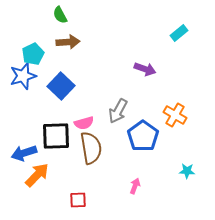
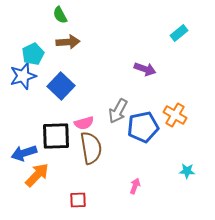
blue pentagon: moved 9 px up; rotated 24 degrees clockwise
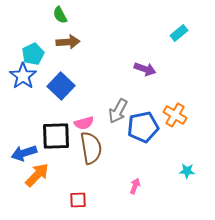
blue star: rotated 20 degrees counterclockwise
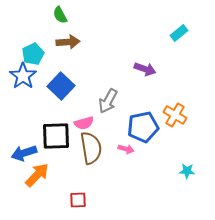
gray arrow: moved 10 px left, 10 px up
pink arrow: moved 9 px left, 37 px up; rotated 84 degrees clockwise
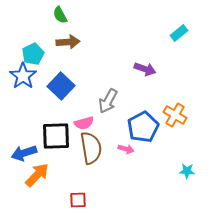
blue pentagon: rotated 16 degrees counterclockwise
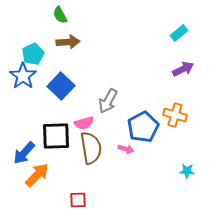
purple arrow: moved 38 px right; rotated 45 degrees counterclockwise
orange cross: rotated 15 degrees counterclockwise
blue arrow: rotated 30 degrees counterclockwise
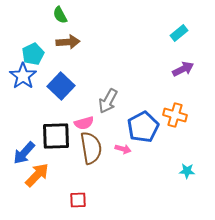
pink arrow: moved 3 px left
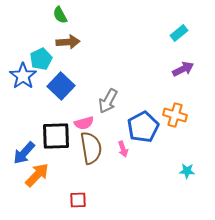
cyan pentagon: moved 8 px right, 5 px down
pink arrow: rotated 56 degrees clockwise
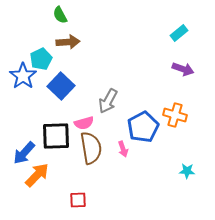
purple arrow: rotated 45 degrees clockwise
